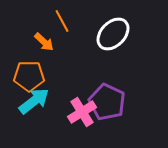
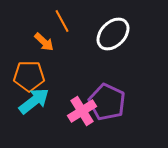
pink cross: moved 1 px up
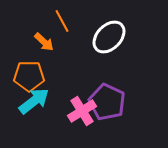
white ellipse: moved 4 px left, 3 px down
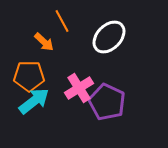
pink cross: moved 3 px left, 23 px up
